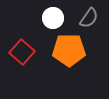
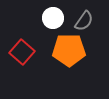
gray semicircle: moved 5 px left, 3 px down
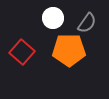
gray semicircle: moved 3 px right, 2 px down
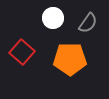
gray semicircle: moved 1 px right
orange pentagon: moved 1 px right, 9 px down
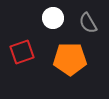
gray semicircle: rotated 115 degrees clockwise
red square: rotated 30 degrees clockwise
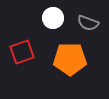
gray semicircle: rotated 40 degrees counterclockwise
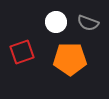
white circle: moved 3 px right, 4 px down
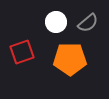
gray semicircle: rotated 60 degrees counterclockwise
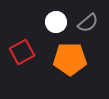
red square: rotated 10 degrees counterclockwise
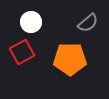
white circle: moved 25 px left
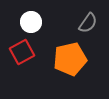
gray semicircle: rotated 15 degrees counterclockwise
orange pentagon: rotated 12 degrees counterclockwise
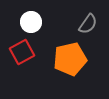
gray semicircle: moved 1 px down
